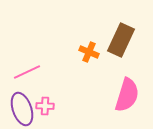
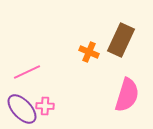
purple ellipse: rotated 24 degrees counterclockwise
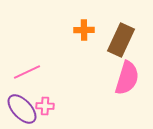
orange cross: moved 5 px left, 22 px up; rotated 24 degrees counterclockwise
pink semicircle: moved 17 px up
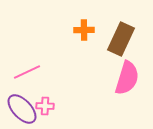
brown rectangle: moved 1 px up
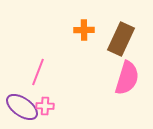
pink line: moved 11 px right; rotated 44 degrees counterclockwise
purple ellipse: moved 2 px up; rotated 12 degrees counterclockwise
